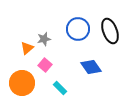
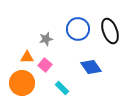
gray star: moved 2 px right
orange triangle: moved 9 px down; rotated 40 degrees clockwise
cyan rectangle: moved 2 px right
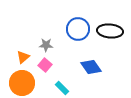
black ellipse: rotated 65 degrees counterclockwise
gray star: moved 6 px down; rotated 16 degrees clockwise
orange triangle: moved 4 px left; rotated 40 degrees counterclockwise
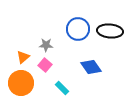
orange circle: moved 1 px left
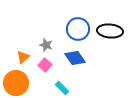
gray star: rotated 16 degrees clockwise
blue diamond: moved 16 px left, 9 px up
orange circle: moved 5 px left
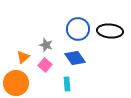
cyan rectangle: moved 5 px right, 4 px up; rotated 40 degrees clockwise
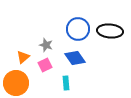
pink square: rotated 24 degrees clockwise
cyan rectangle: moved 1 px left, 1 px up
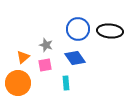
pink square: rotated 16 degrees clockwise
orange circle: moved 2 px right
